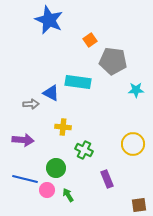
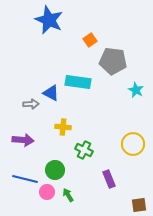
cyan star: rotated 28 degrees clockwise
green circle: moved 1 px left, 2 px down
purple rectangle: moved 2 px right
pink circle: moved 2 px down
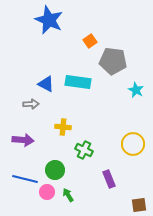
orange square: moved 1 px down
blue triangle: moved 5 px left, 9 px up
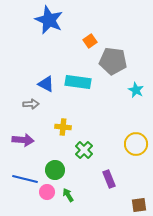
yellow circle: moved 3 px right
green cross: rotated 18 degrees clockwise
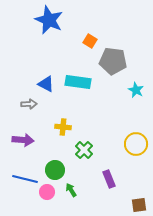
orange square: rotated 24 degrees counterclockwise
gray arrow: moved 2 px left
green arrow: moved 3 px right, 5 px up
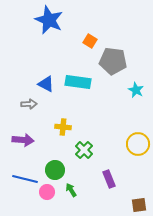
yellow circle: moved 2 px right
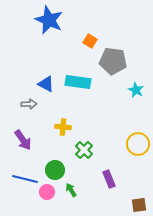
purple arrow: rotated 50 degrees clockwise
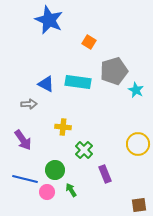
orange square: moved 1 px left, 1 px down
gray pentagon: moved 1 px right, 10 px down; rotated 24 degrees counterclockwise
purple rectangle: moved 4 px left, 5 px up
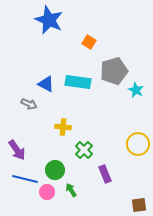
gray arrow: rotated 28 degrees clockwise
purple arrow: moved 6 px left, 10 px down
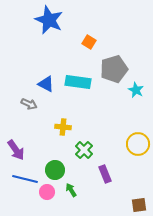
gray pentagon: moved 2 px up
purple arrow: moved 1 px left
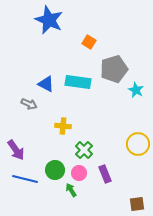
yellow cross: moved 1 px up
pink circle: moved 32 px right, 19 px up
brown square: moved 2 px left, 1 px up
